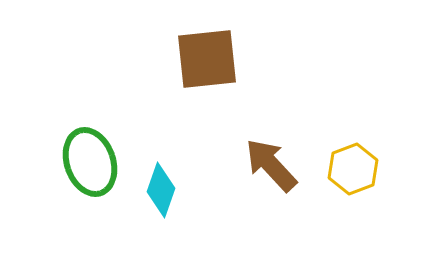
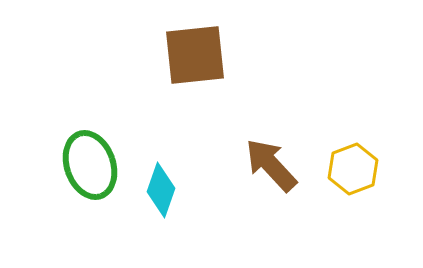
brown square: moved 12 px left, 4 px up
green ellipse: moved 3 px down
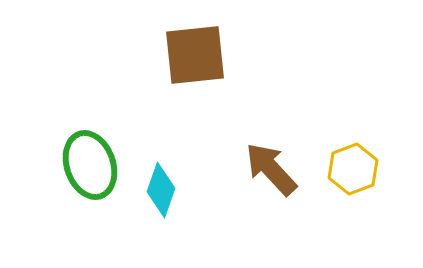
brown arrow: moved 4 px down
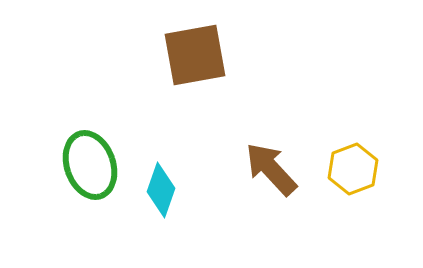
brown square: rotated 4 degrees counterclockwise
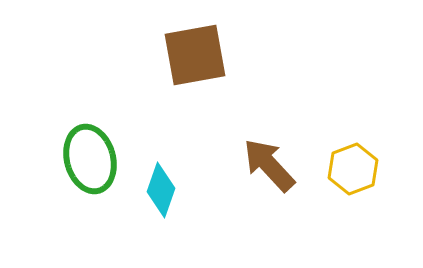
green ellipse: moved 6 px up; rotated 4 degrees clockwise
brown arrow: moved 2 px left, 4 px up
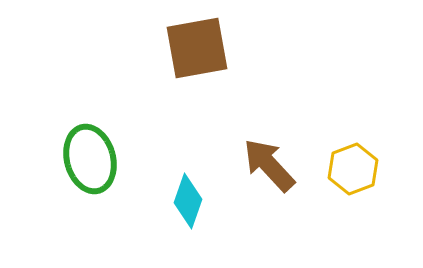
brown square: moved 2 px right, 7 px up
cyan diamond: moved 27 px right, 11 px down
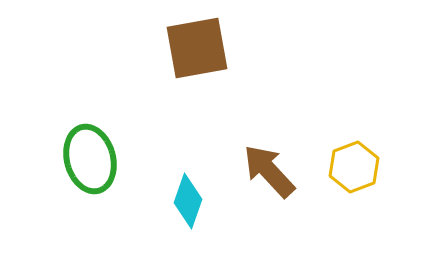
brown arrow: moved 6 px down
yellow hexagon: moved 1 px right, 2 px up
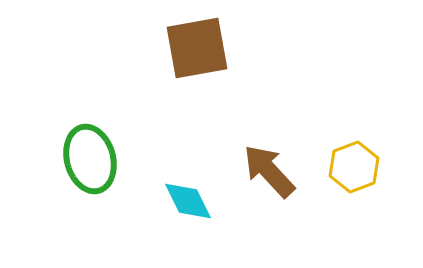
cyan diamond: rotated 46 degrees counterclockwise
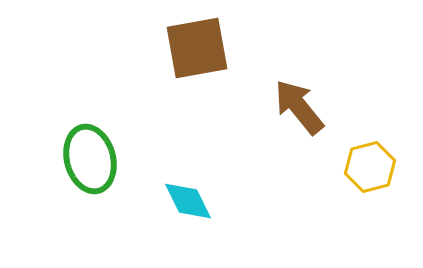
yellow hexagon: moved 16 px right; rotated 6 degrees clockwise
brown arrow: moved 30 px right, 64 px up; rotated 4 degrees clockwise
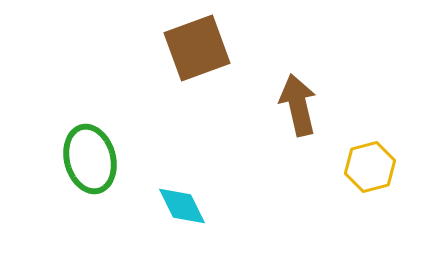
brown square: rotated 10 degrees counterclockwise
brown arrow: moved 1 px left, 2 px up; rotated 26 degrees clockwise
cyan diamond: moved 6 px left, 5 px down
